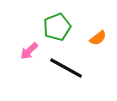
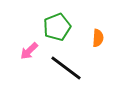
orange semicircle: rotated 48 degrees counterclockwise
black line: rotated 8 degrees clockwise
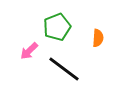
black line: moved 2 px left, 1 px down
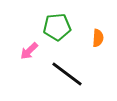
green pentagon: rotated 16 degrees clockwise
black line: moved 3 px right, 5 px down
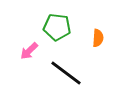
green pentagon: rotated 12 degrees clockwise
black line: moved 1 px left, 1 px up
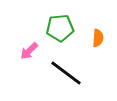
green pentagon: moved 3 px right, 1 px down; rotated 12 degrees counterclockwise
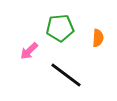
black line: moved 2 px down
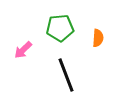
pink arrow: moved 6 px left, 1 px up
black line: rotated 32 degrees clockwise
